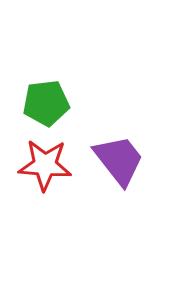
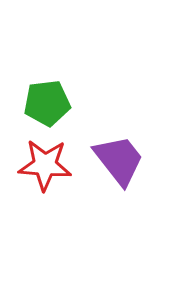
green pentagon: moved 1 px right
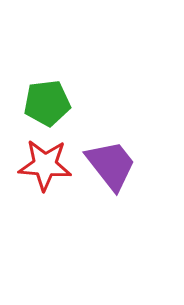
purple trapezoid: moved 8 px left, 5 px down
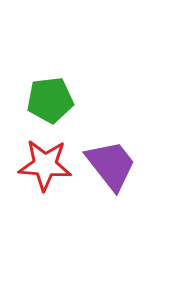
green pentagon: moved 3 px right, 3 px up
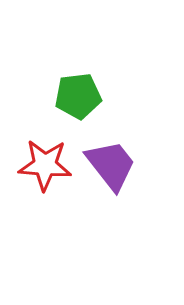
green pentagon: moved 28 px right, 4 px up
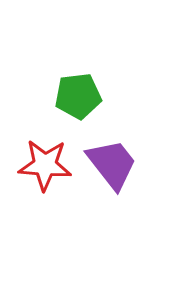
purple trapezoid: moved 1 px right, 1 px up
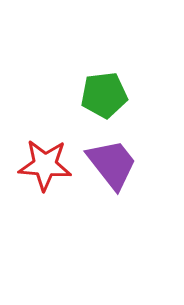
green pentagon: moved 26 px right, 1 px up
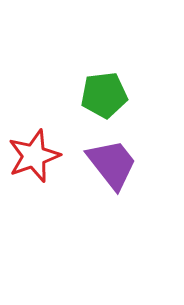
red star: moved 11 px left, 9 px up; rotated 24 degrees counterclockwise
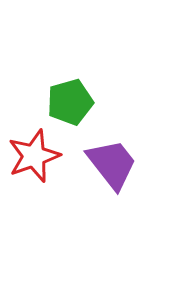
green pentagon: moved 34 px left, 7 px down; rotated 9 degrees counterclockwise
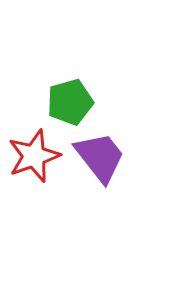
purple trapezoid: moved 12 px left, 7 px up
